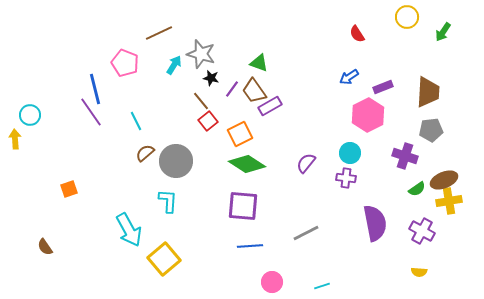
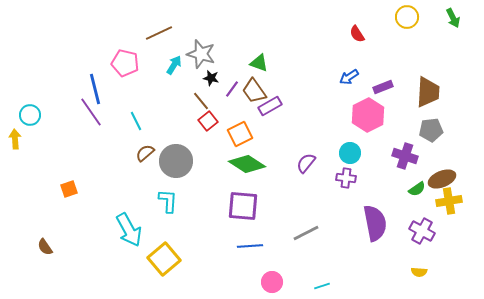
green arrow at (443, 32): moved 10 px right, 14 px up; rotated 60 degrees counterclockwise
pink pentagon at (125, 63): rotated 8 degrees counterclockwise
brown ellipse at (444, 180): moved 2 px left, 1 px up
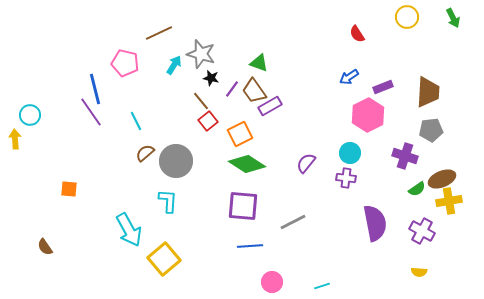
orange square at (69, 189): rotated 24 degrees clockwise
gray line at (306, 233): moved 13 px left, 11 px up
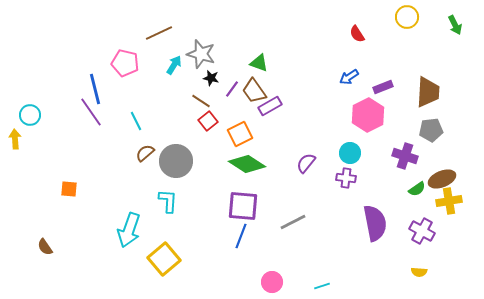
green arrow at (453, 18): moved 2 px right, 7 px down
brown line at (201, 101): rotated 18 degrees counterclockwise
cyan arrow at (129, 230): rotated 48 degrees clockwise
blue line at (250, 246): moved 9 px left, 10 px up; rotated 65 degrees counterclockwise
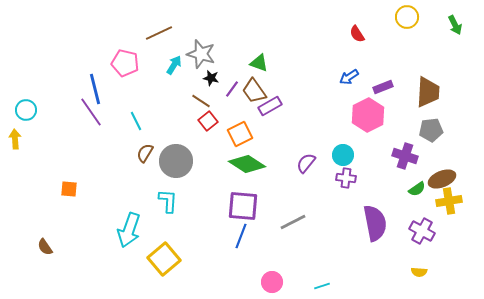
cyan circle at (30, 115): moved 4 px left, 5 px up
brown semicircle at (145, 153): rotated 18 degrees counterclockwise
cyan circle at (350, 153): moved 7 px left, 2 px down
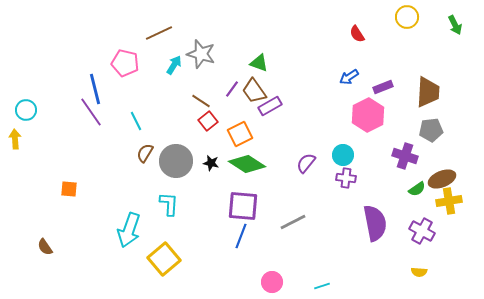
black star at (211, 78): moved 85 px down
cyan L-shape at (168, 201): moved 1 px right, 3 px down
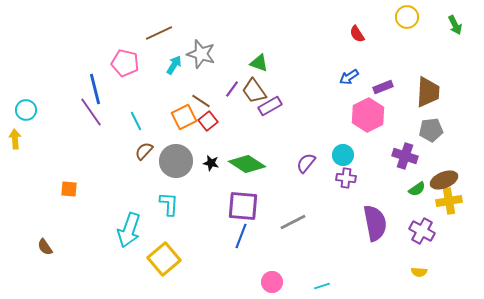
orange square at (240, 134): moved 56 px left, 17 px up
brown semicircle at (145, 153): moved 1 px left, 2 px up; rotated 12 degrees clockwise
brown ellipse at (442, 179): moved 2 px right, 1 px down
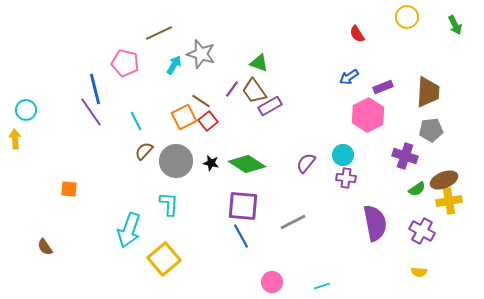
blue line at (241, 236): rotated 50 degrees counterclockwise
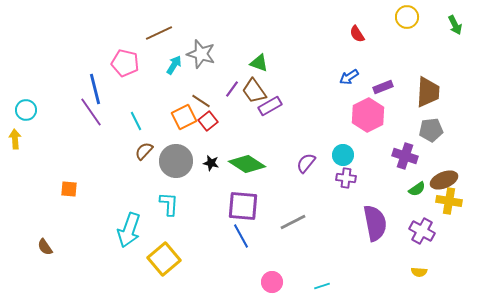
yellow cross at (449, 201): rotated 20 degrees clockwise
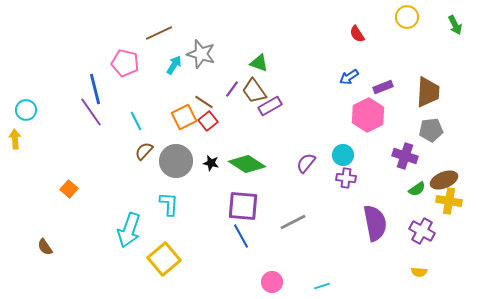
brown line at (201, 101): moved 3 px right, 1 px down
orange square at (69, 189): rotated 36 degrees clockwise
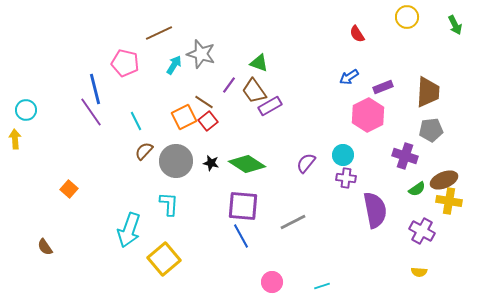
purple line at (232, 89): moved 3 px left, 4 px up
purple semicircle at (375, 223): moved 13 px up
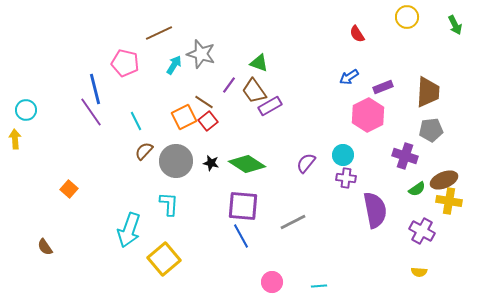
cyan line at (322, 286): moved 3 px left; rotated 14 degrees clockwise
